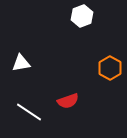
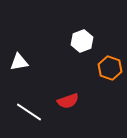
white hexagon: moved 25 px down
white triangle: moved 2 px left, 1 px up
orange hexagon: rotated 10 degrees counterclockwise
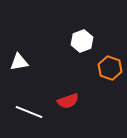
white line: rotated 12 degrees counterclockwise
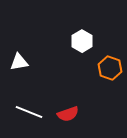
white hexagon: rotated 10 degrees counterclockwise
red semicircle: moved 13 px down
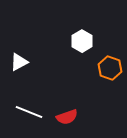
white triangle: rotated 18 degrees counterclockwise
red semicircle: moved 1 px left, 3 px down
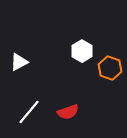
white hexagon: moved 10 px down
white line: rotated 72 degrees counterclockwise
red semicircle: moved 1 px right, 5 px up
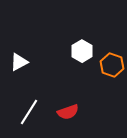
orange hexagon: moved 2 px right, 3 px up
white line: rotated 8 degrees counterclockwise
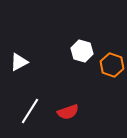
white hexagon: rotated 15 degrees counterclockwise
white line: moved 1 px right, 1 px up
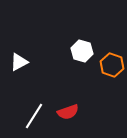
white line: moved 4 px right, 5 px down
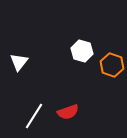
white triangle: rotated 24 degrees counterclockwise
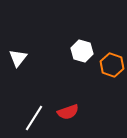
white triangle: moved 1 px left, 4 px up
white line: moved 2 px down
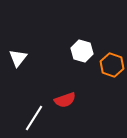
red semicircle: moved 3 px left, 12 px up
